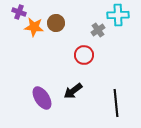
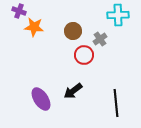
purple cross: moved 1 px up
brown circle: moved 17 px right, 8 px down
gray cross: moved 2 px right, 9 px down
purple ellipse: moved 1 px left, 1 px down
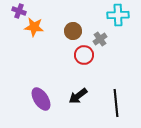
black arrow: moved 5 px right, 5 px down
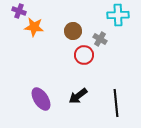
gray cross: rotated 24 degrees counterclockwise
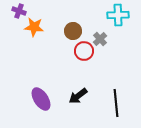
gray cross: rotated 16 degrees clockwise
red circle: moved 4 px up
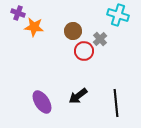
purple cross: moved 1 px left, 2 px down
cyan cross: rotated 20 degrees clockwise
purple ellipse: moved 1 px right, 3 px down
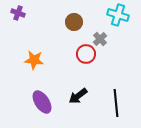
orange star: moved 33 px down
brown circle: moved 1 px right, 9 px up
red circle: moved 2 px right, 3 px down
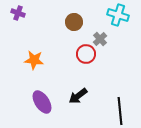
black line: moved 4 px right, 8 px down
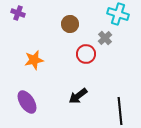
cyan cross: moved 1 px up
brown circle: moved 4 px left, 2 px down
gray cross: moved 5 px right, 1 px up
orange star: rotated 18 degrees counterclockwise
purple ellipse: moved 15 px left
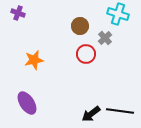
brown circle: moved 10 px right, 2 px down
black arrow: moved 13 px right, 18 px down
purple ellipse: moved 1 px down
black line: rotated 76 degrees counterclockwise
